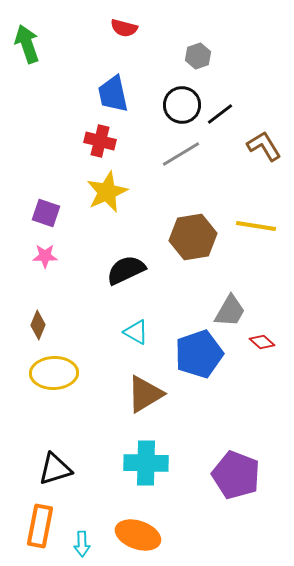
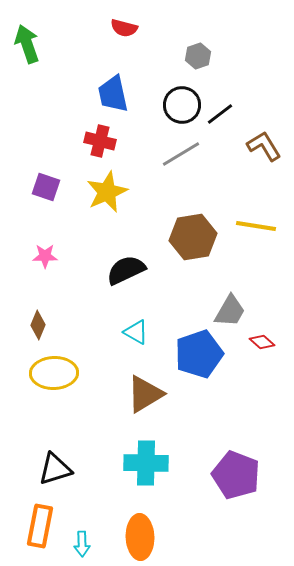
purple square: moved 26 px up
orange ellipse: moved 2 px right, 2 px down; rotated 69 degrees clockwise
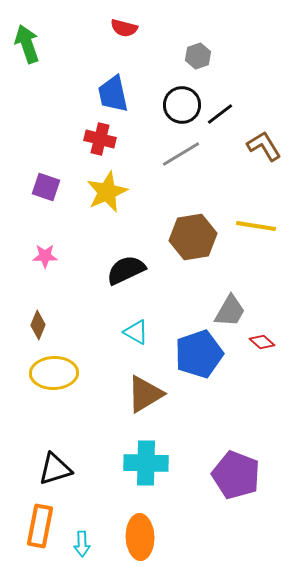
red cross: moved 2 px up
